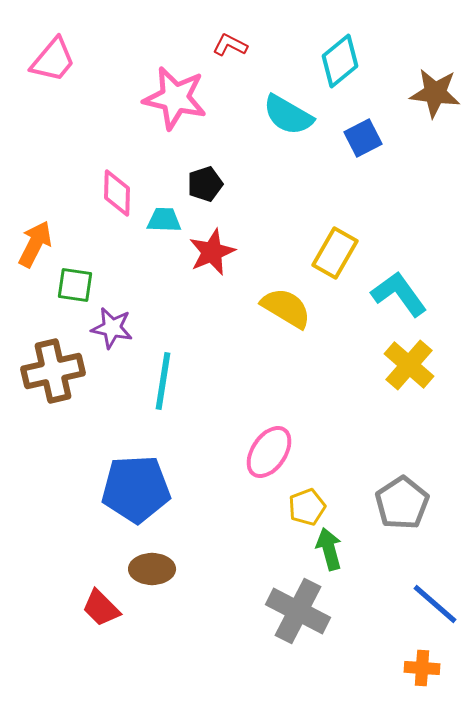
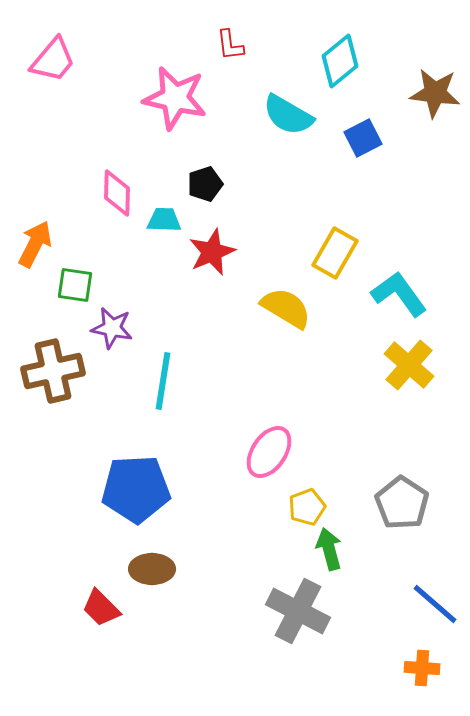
red L-shape: rotated 124 degrees counterclockwise
gray pentagon: rotated 6 degrees counterclockwise
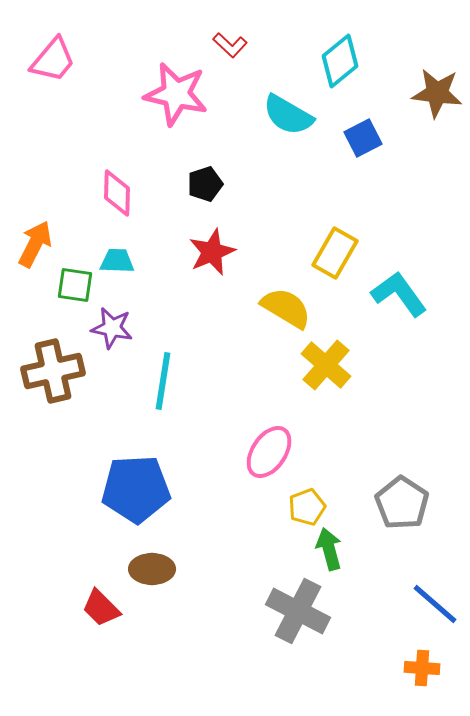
red L-shape: rotated 40 degrees counterclockwise
brown star: moved 2 px right
pink star: moved 1 px right, 4 px up
cyan trapezoid: moved 47 px left, 41 px down
yellow cross: moved 83 px left
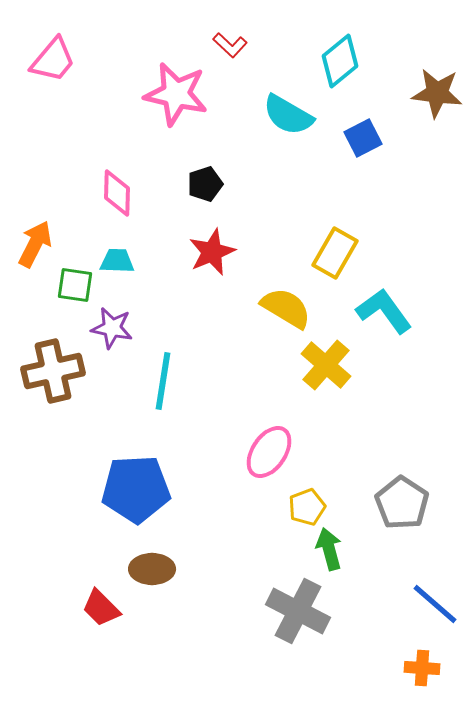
cyan L-shape: moved 15 px left, 17 px down
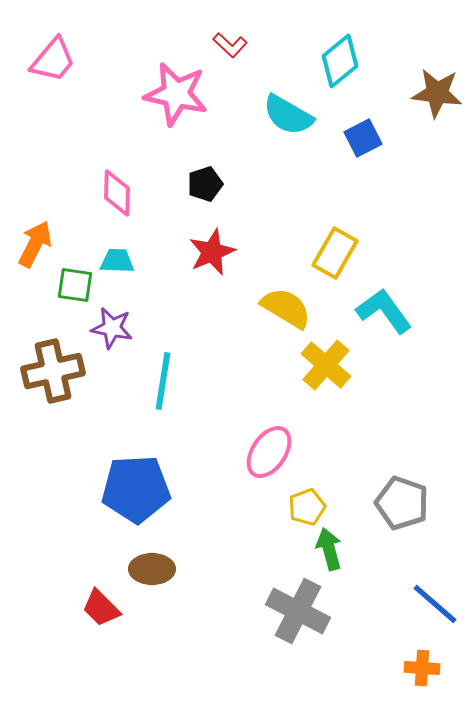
gray pentagon: rotated 14 degrees counterclockwise
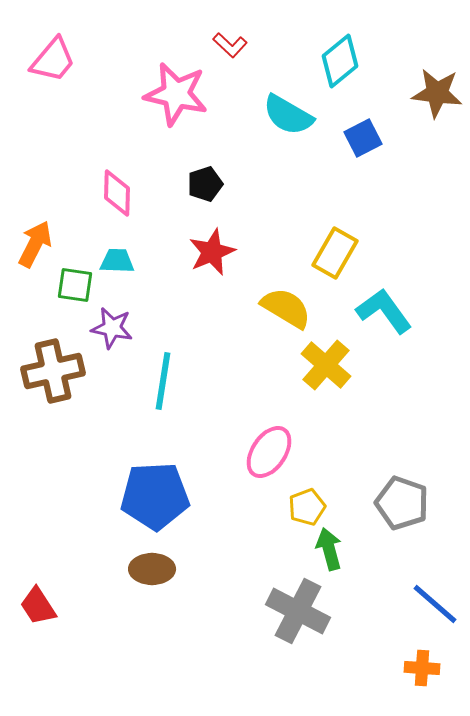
blue pentagon: moved 19 px right, 7 px down
red trapezoid: moved 63 px left, 2 px up; rotated 12 degrees clockwise
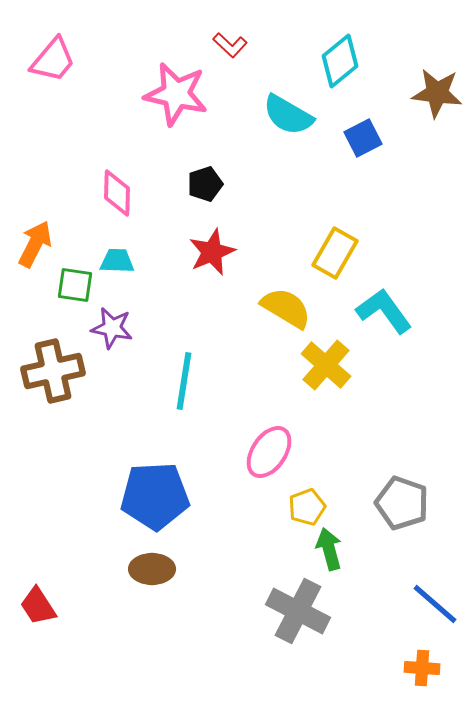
cyan line: moved 21 px right
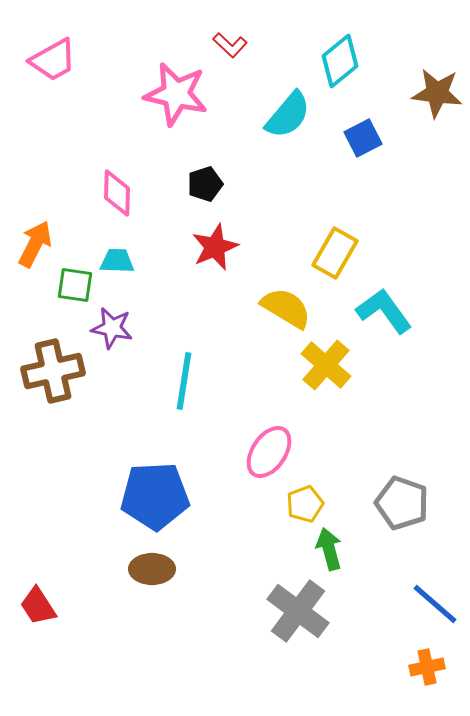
pink trapezoid: rotated 21 degrees clockwise
cyan semicircle: rotated 80 degrees counterclockwise
red star: moved 3 px right, 5 px up
yellow pentagon: moved 2 px left, 3 px up
gray cross: rotated 10 degrees clockwise
orange cross: moved 5 px right, 1 px up; rotated 16 degrees counterclockwise
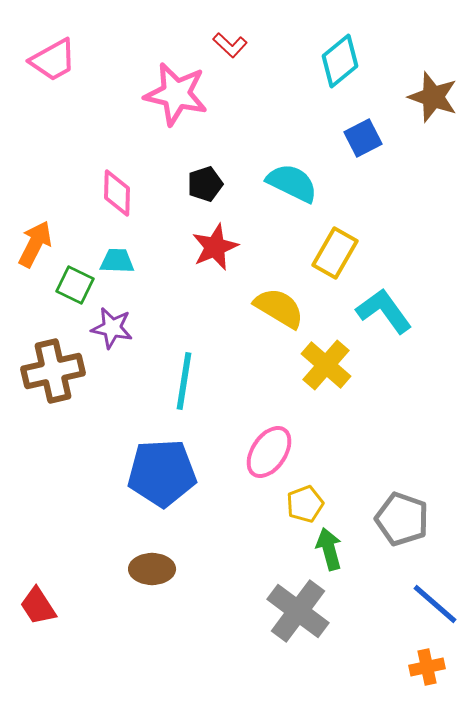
brown star: moved 4 px left, 4 px down; rotated 12 degrees clockwise
cyan semicircle: moved 4 px right, 68 px down; rotated 104 degrees counterclockwise
green square: rotated 18 degrees clockwise
yellow semicircle: moved 7 px left
blue pentagon: moved 7 px right, 23 px up
gray pentagon: moved 16 px down
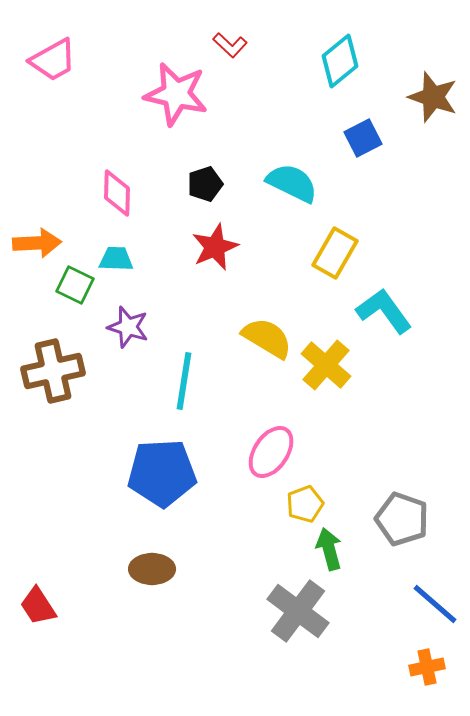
orange arrow: moved 2 px right, 1 px up; rotated 60 degrees clockwise
cyan trapezoid: moved 1 px left, 2 px up
yellow semicircle: moved 12 px left, 30 px down
purple star: moved 16 px right, 1 px up; rotated 6 degrees clockwise
pink ellipse: moved 2 px right
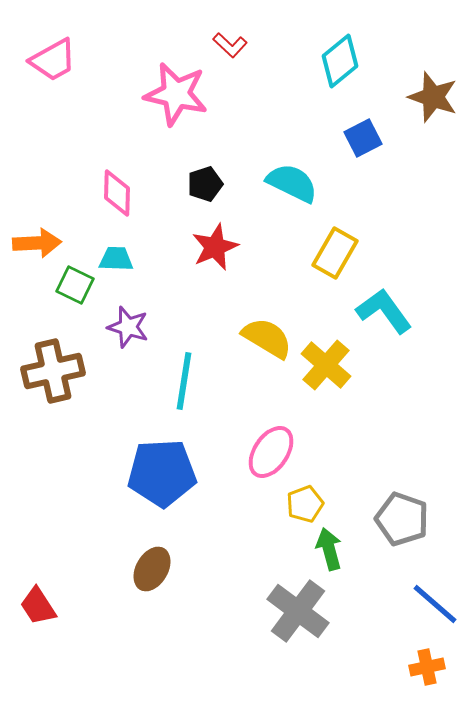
brown ellipse: rotated 60 degrees counterclockwise
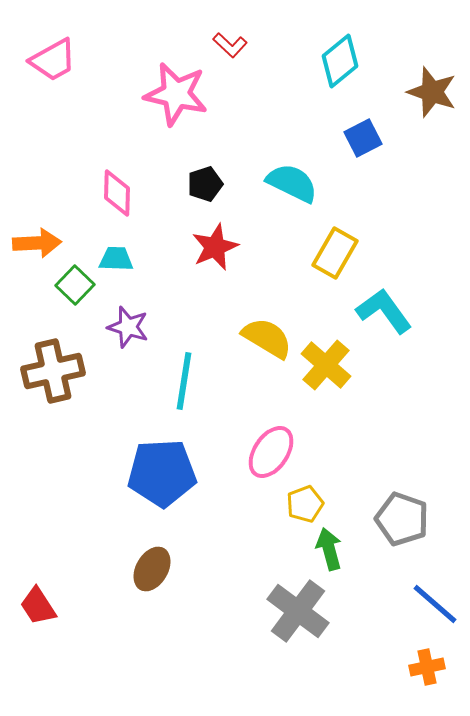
brown star: moved 1 px left, 5 px up
green square: rotated 18 degrees clockwise
